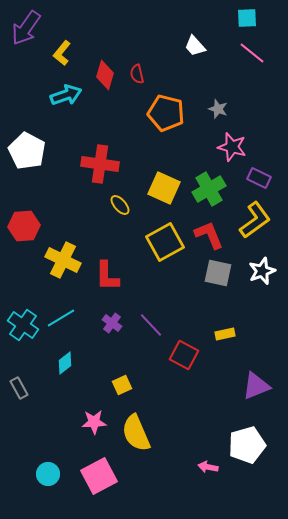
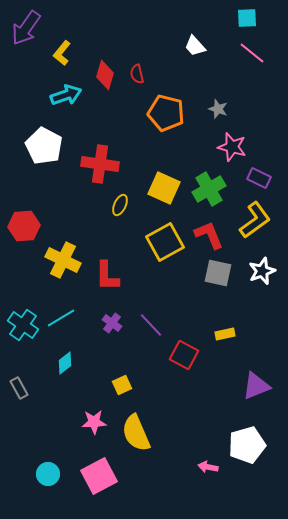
white pentagon at (27, 151): moved 17 px right, 5 px up
yellow ellipse at (120, 205): rotated 65 degrees clockwise
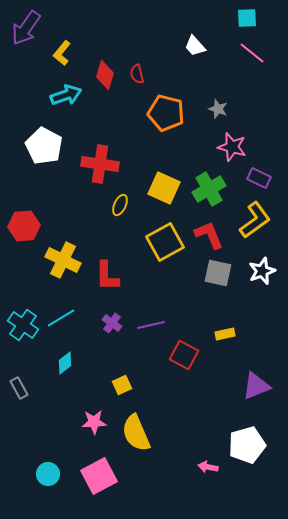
purple line at (151, 325): rotated 60 degrees counterclockwise
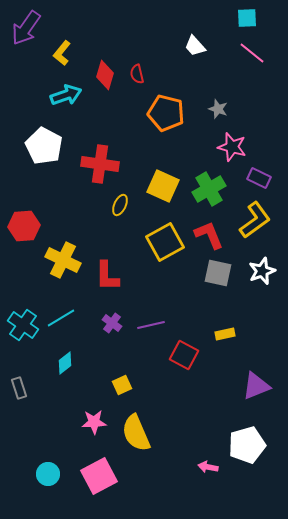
yellow square at (164, 188): moved 1 px left, 2 px up
gray rectangle at (19, 388): rotated 10 degrees clockwise
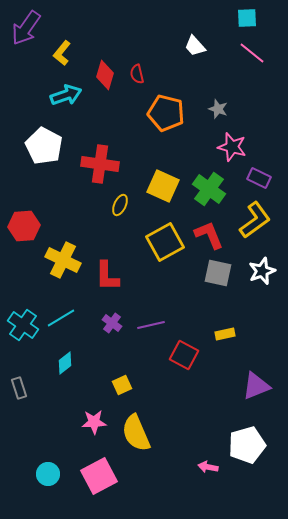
green cross at (209, 189): rotated 24 degrees counterclockwise
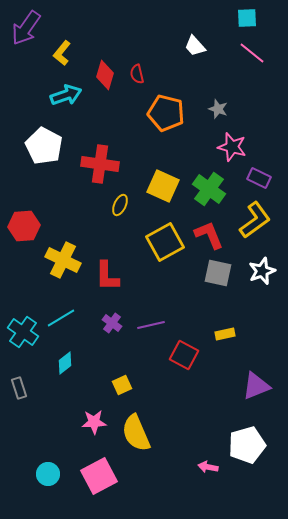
cyan cross at (23, 325): moved 7 px down
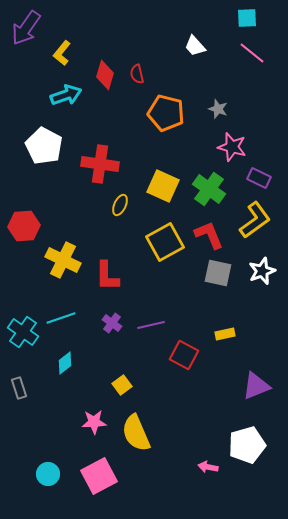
cyan line at (61, 318): rotated 12 degrees clockwise
yellow square at (122, 385): rotated 12 degrees counterclockwise
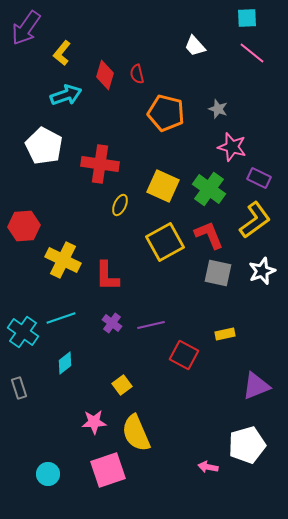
pink square at (99, 476): moved 9 px right, 6 px up; rotated 9 degrees clockwise
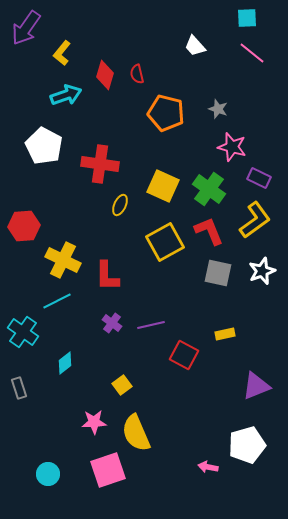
red L-shape at (209, 235): moved 4 px up
cyan line at (61, 318): moved 4 px left, 17 px up; rotated 8 degrees counterclockwise
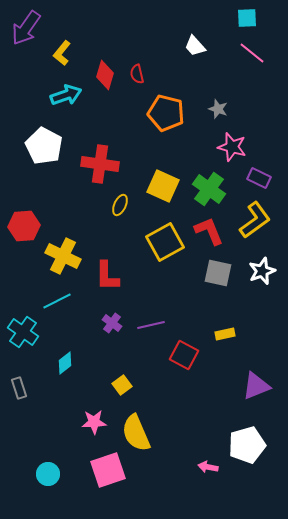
yellow cross at (63, 260): moved 4 px up
